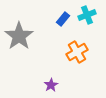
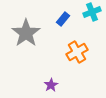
cyan cross: moved 5 px right, 3 px up
gray star: moved 7 px right, 3 px up
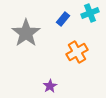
cyan cross: moved 2 px left, 1 px down
purple star: moved 1 px left, 1 px down
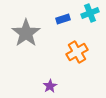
blue rectangle: rotated 32 degrees clockwise
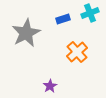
gray star: rotated 8 degrees clockwise
orange cross: rotated 10 degrees counterclockwise
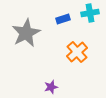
cyan cross: rotated 12 degrees clockwise
purple star: moved 1 px right, 1 px down; rotated 16 degrees clockwise
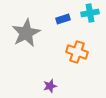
orange cross: rotated 30 degrees counterclockwise
purple star: moved 1 px left, 1 px up
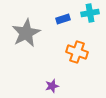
purple star: moved 2 px right
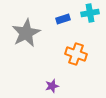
orange cross: moved 1 px left, 2 px down
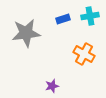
cyan cross: moved 3 px down
gray star: rotated 20 degrees clockwise
orange cross: moved 8 px right; rotated 10 degrees clockwise
